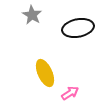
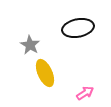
gray star: moved 2 px left, 30 px down
pink arrow: moved 15 px right
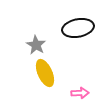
gray star: moved 6 px right
pink arrow: moved 5 px left; rotated 30 degrees clockwise
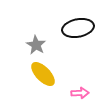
yellow ellipse: moved 2 px left, 1 px down; rotated 20 degrees counterclockwise
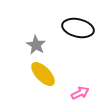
black ellipse: rotated 24 degrees clockwise
pink arrow: rotated 24 degrees counterclockwise
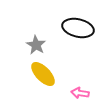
pink arrow: rotated 144 degrees counterclockwise
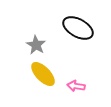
black ellipse: rotated 16 degrees clockwise
pink arrow: moved 4 px left, 7 px up
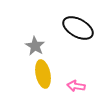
gray star: moved 1 px left, 1 px down
yellow ellipse: rotated 32 degrees clockwise
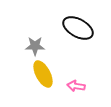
gray star: rotated 30 degrees counterclockwise
yellow ellipse: rotated 16 degrees counterclockwise
